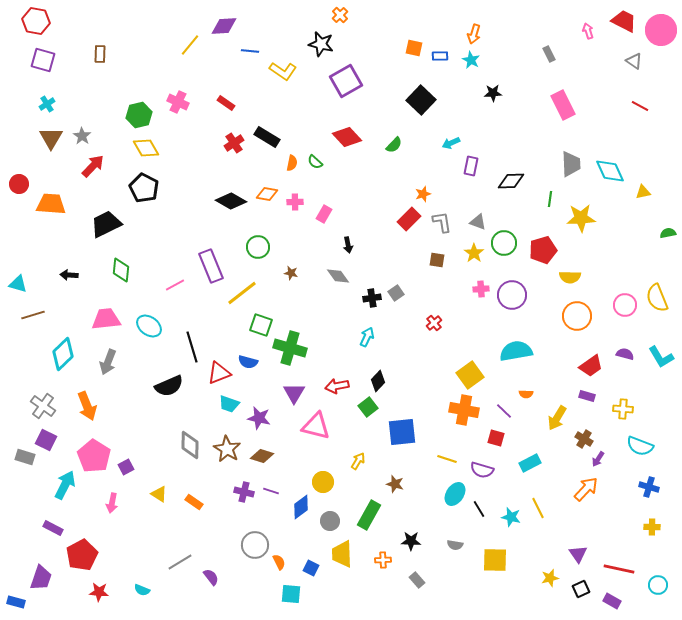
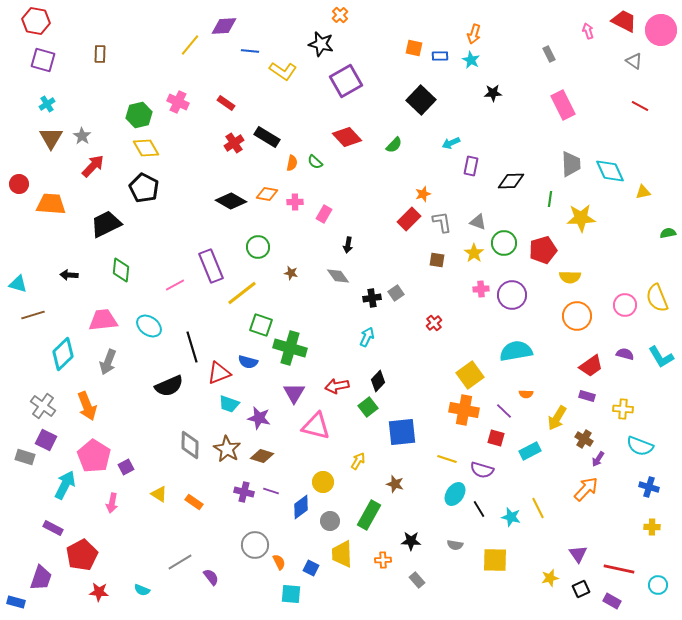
black arrow at (348, 245): rotated 21 degrees clockwise
pink trapezoid at (106, 319): moved 3 px left, 1 px down
cyan rectangle at (530, 463): moved 12 px up
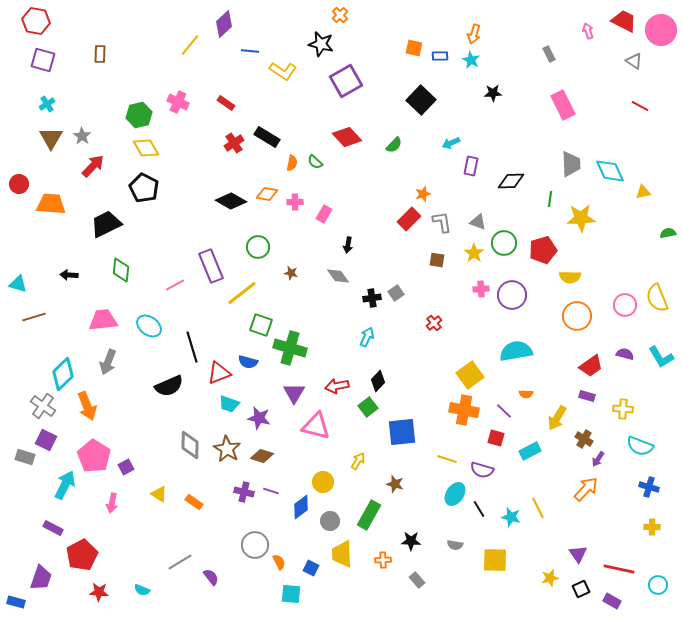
purple diamond at (224, 26): moved 2 px up; rotated 40 degrees counterclockwise
brown line at (33, 315): moved 1 px right, 2 px down
cyan diamond at (63, 354): moved 20 px down
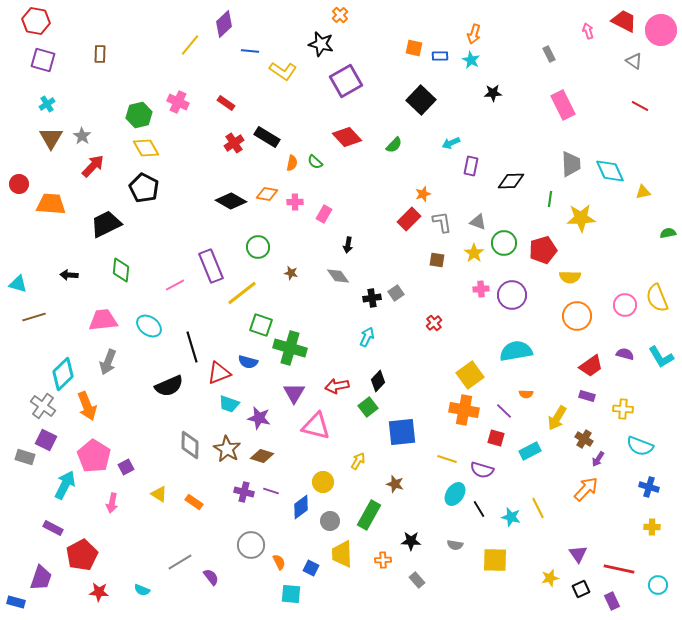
gray circle at (255, 545): moved 4 px left
purple rectangle at (612, 601): rotated 36 degrees clockwise
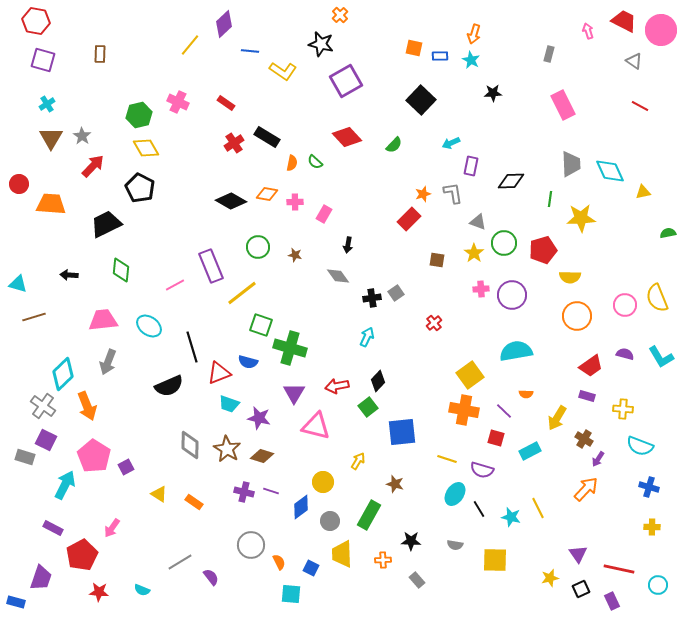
gray rectangle at (549, 54): rotated 42 degrees clockwise
black pentagon at (144, 188): moved 4 px left
gray L-shape at (442, 222): moved 11 px right, 29 px up
brown star at (291, 273): moved 4 px right, 18 px up
pink arrow at (112, 503): moved 25 px down; rotated 24 degrees clockwise
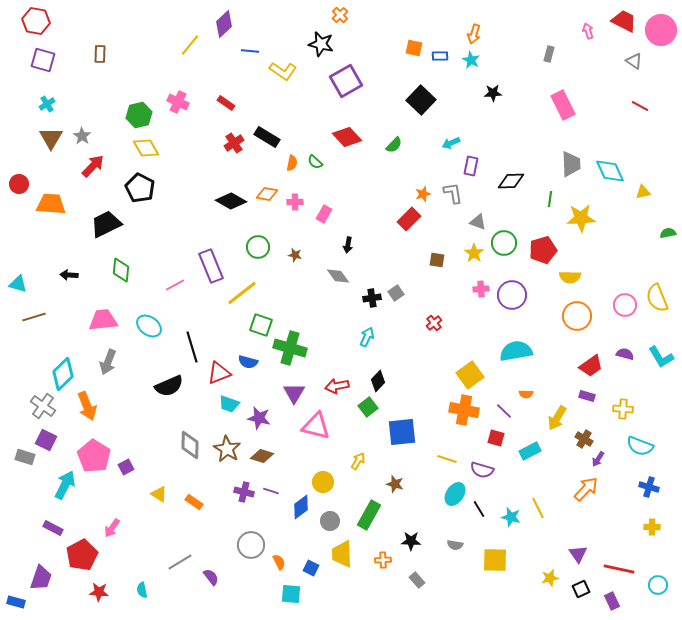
cyan semicircle at (142, 590): rotated 56 degrees clockwise
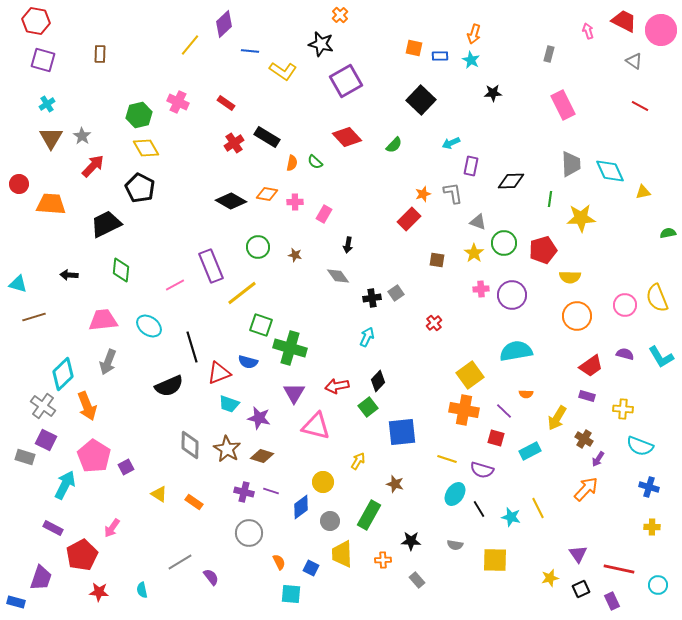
gray circle at (251, 545): moved 2 px left, 12 px up
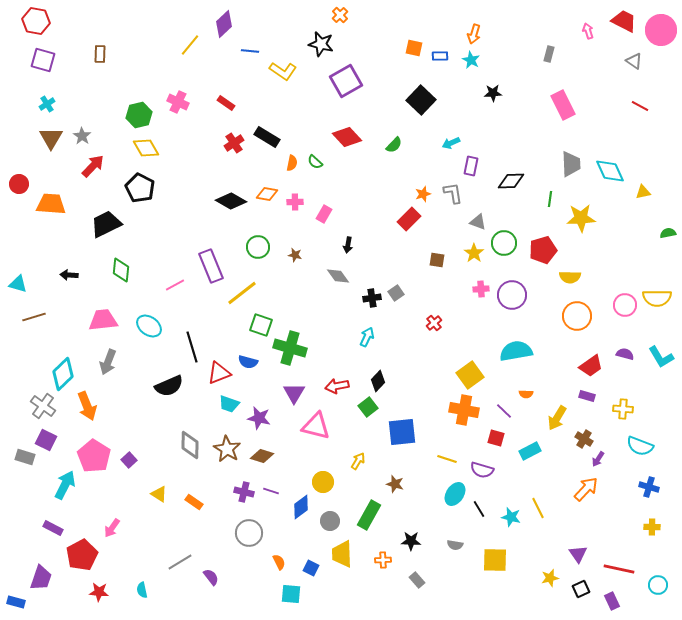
yellow semicircle at (657, 298): rotated 68 degrees counterclockwise
purple square at (126, 467): moved 3 px right, 7 px up; rotated 14 degrees counterclockwise
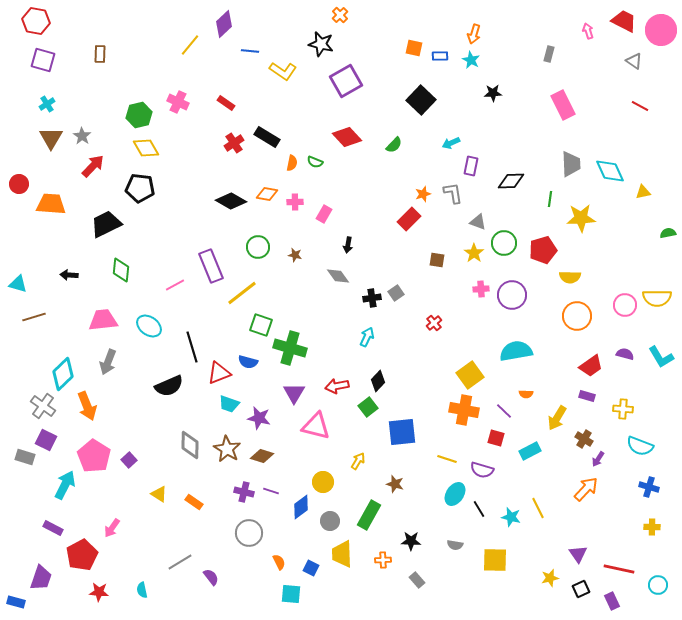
green semicircle at (315, 162): rotated 21 degrees counterclockwise
black pentagon at (140, 188): rotated 20 degrees counterclockwise
